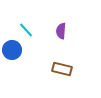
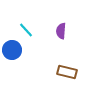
brown rectangle: moved 5 px right, 3 px down
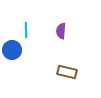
cyan line: rotated 42 degrees clockwise
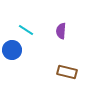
cyan line: rotated 56 degrees counterclockwise
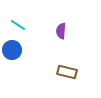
cyan line: moved 8 px left, 5 px up
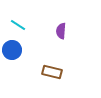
brown rectangle: moved 15 px left
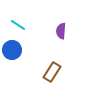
brown rectangle: rotated 72 degrees counterclockwise
